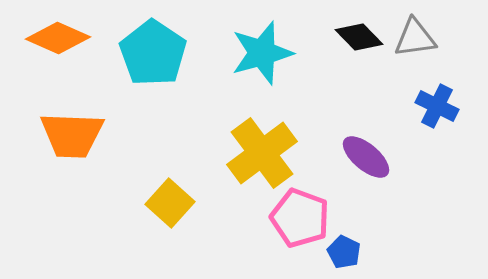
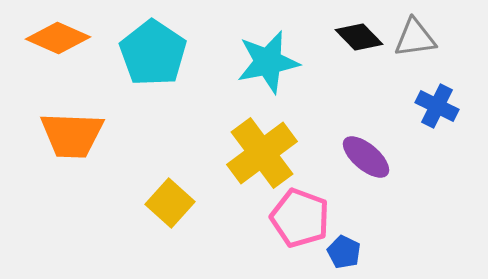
cyan star: moved 6 px right, 9 px down; rotated 4 degrees clockwise
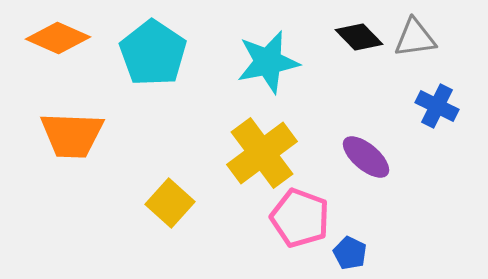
blue pentagon: moved 6 px right, 1 px down
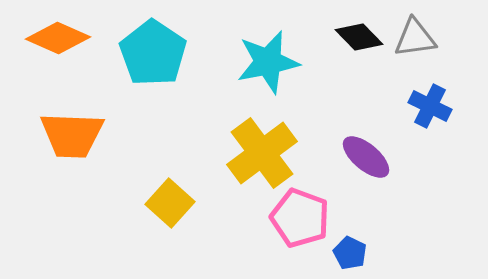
blue cross: moved 7 px left
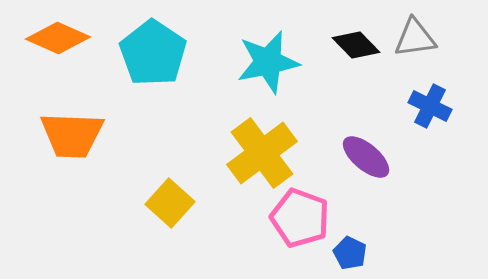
black diamond: moved 3 px left, 8 px down
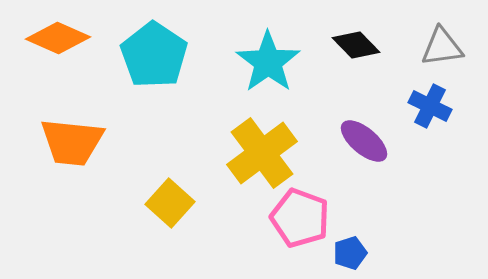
gray triangle: moved 27 px right, 9 px down
cyan pentagon: moved 1 px right, 2 px down
cyan star: rotated 24 degrees counterclockwise
orange trapezoid: moved 7 px down; rotated 4 degrees clockwise
purple ellipse: moved 2 px left, 16 px up
blue pentagon: rotated 28 degrees clockwise
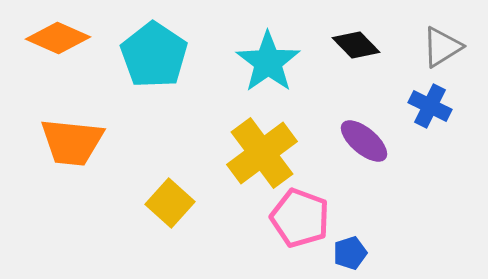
gray triangle: rotated 24 degrees counterclockwise
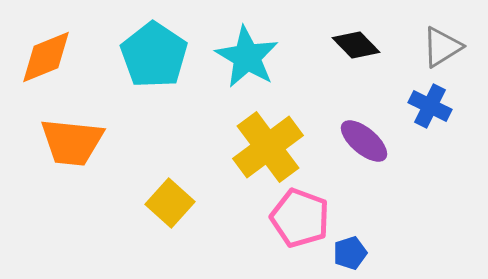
orange diamond: moved 12 px left, 19 px down; rotated 46 degrees counterclockwise
cyan star: moved 21 px left, 5 px up; rotated 6 degrees counterclockwise
yellow cross: moved 6 px right, 6 px up
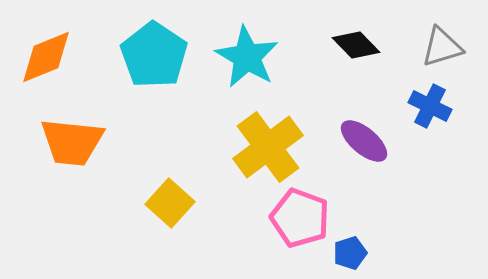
gray triangle: rotated 15 degrees clockwise
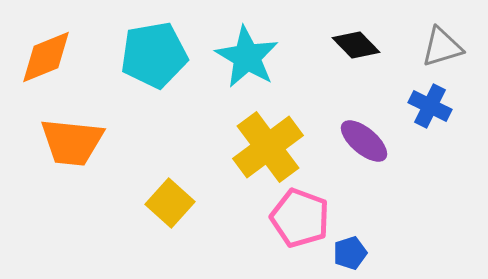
cyan pentagon: rotated 28 degrees clockwise
